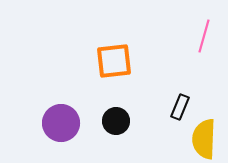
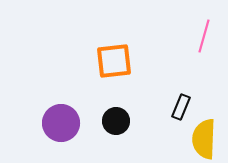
black rectangle: moved 1 px right
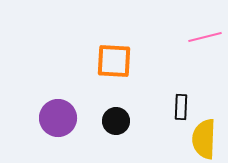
pink line: moved 1 px right, 1 px down; rotated 60 degrees clockwise
orange square: rotated 9 degrees clockwise
black rectangle: rotated 20 degrees counterclockwise
purple circle: moved 3 px left, 5 px up
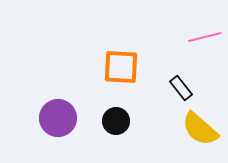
orange square: moved 7 px right, 6 px down
black rectangle: moved 19 px up; rotated 40 degrees counterclockwise
yellow semicircle: moved 4 px left, 10 px up; rotated 51 degrees counterclockwise
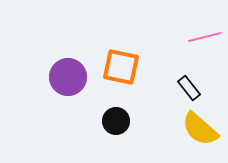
orange square: rotated 9 degrees clockwise
black rectangle: moved 8 px right
purple circle: moved 10 px right, 41 px up
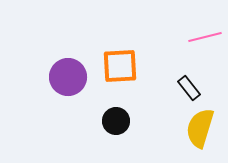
orange square: moved 1 px left, 1 px up; rotated 15 degrees counterclockwise
yellow semicircle: moved 1 px up; rotated 66 degrees clockwise
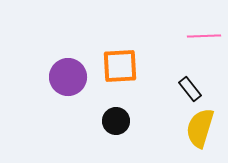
pink line: moved 1 px left, 1 px up; rotated 12 degrees clockwise
black rectangle: moved 1 px right, 1 px down
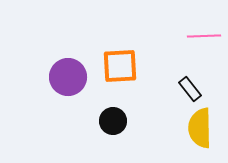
black circle: moved 3 px left
yellow semicircle: rotated 18 degrees counterclockwise
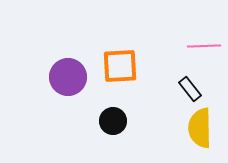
pink line: moved 10 px down
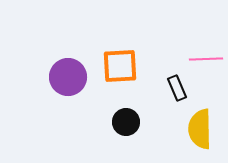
pink line: moved 2 px right, 13 px down
black rectangle: moved 13 px left, 1 px up; rotated 15 degrees clockwise
black circle: moved 13 px right, 1 px down
yellow semicircle: moved 1 px down
